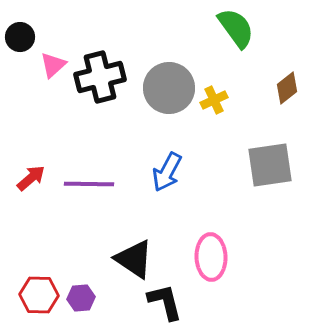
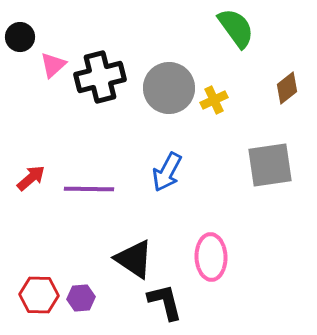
purple line: moved 5 px down
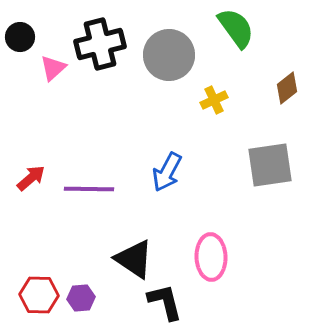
pink triangle: moved 3 px down
black cross: moved 33 px up
gray circle: moved 33 px up
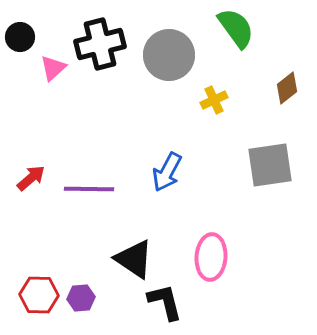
pink ellipse: rotated 6 degrees clockwise
